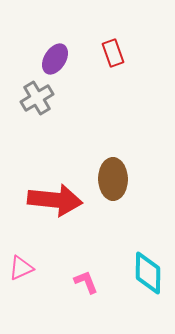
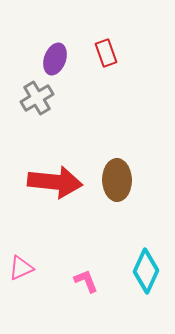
red rectangle: moved 7 px left
purple ellipse: rotated 12 degrees counterclockwise
brown ellipse: moved 4 px right, 1 px down
red arrow: moved 18 px up
cyan diamond: moved 2 px left, 2 px up; rotated 24 degrees clockwise
pink L-shape: moved 1 px up
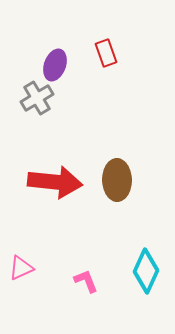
purple ellipse: moved 6 px down
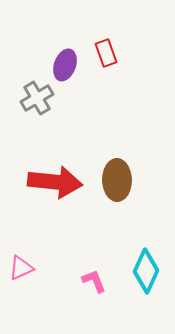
purple ellipse: moved 10 px right
pink L-shape: moved 8 px right
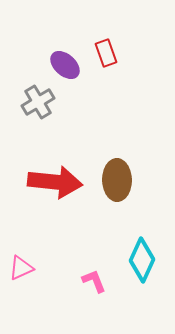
purple ellipse: rotated 68 degrees counterclockwise
gray cross: moved 1 px right, 4 px down
cyan diamond: moved 4 px left, 11 px up
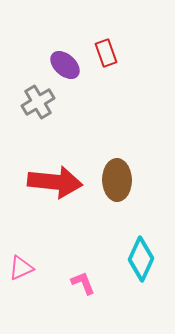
cyan diamond: moved 1 px left, 1 px up
pink L-shape: moved 11 px left, 2 px down
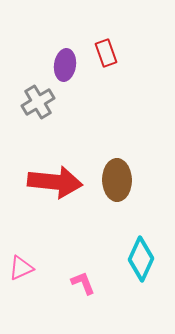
purple ellipse: rotated 56 degrees clockwise
